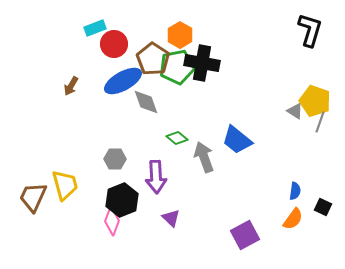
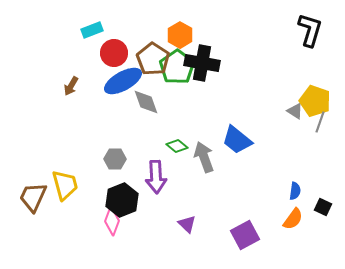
cyan rectangle: moved 3 px left, 2 px down
red circle: moved 9 px down
green pentagon: rotated 24 degrees counterclockwise
green diamond: moved 8 px down
purple triangle: moved 16 px right, 6 px down
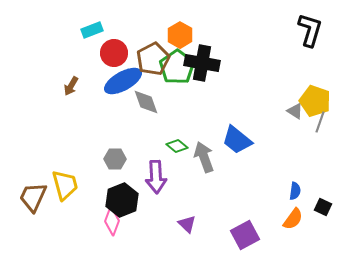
brown pentagon: rotated 12 degrees clockwise
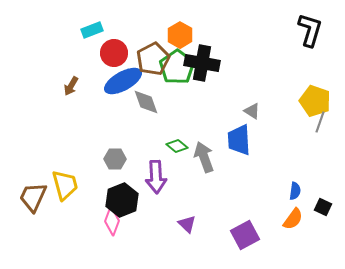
gray triangle: moved 43 px left
blue trapezoid: moved 2 px right; rotated 48 degrees clockwise
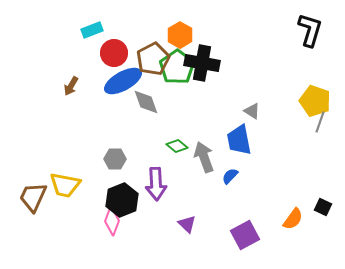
blue trapezoid: rotated 8 degrees counterclockwise
purple arrow: moved 7 px down
yellow trapezoid: rotated 116 degrees clockwise
blue semicircle: moved 65 px left, 15 px up; rotated 144 degrees counterclockwise
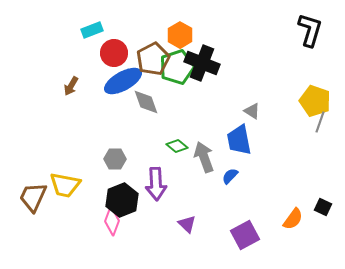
black cross: rotated 12 degrees clockwise
green pentagon: rotated 16 degrees clockwise
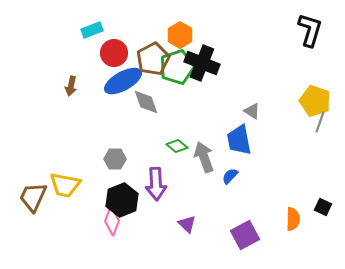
brown arrow: rotated 18 degrees counterclockwise
orange semicircle: rotated 35 degrees counterclockwise
